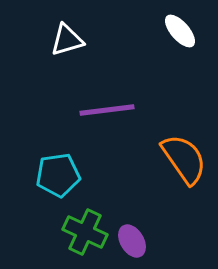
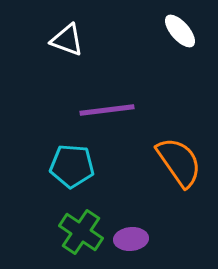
white triangle: rotated 36 degrees clockwise
orange semicircle: moved 5 px left, 3 px down
cyan pentagon: moved 14 px right, 9 px up; rotated 12 degrees clockwise
green cross: moved 4 px left; rotated 9 degrees clockwise
purple ellipse: moved 1 px left, 2 px up; rotated 64 degrees counterclockwise
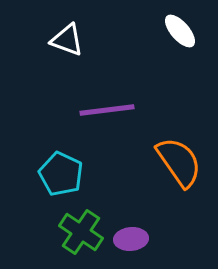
cyan pentagon: moved 11 px left, 8 px down; rotated 21 degrees clockwise
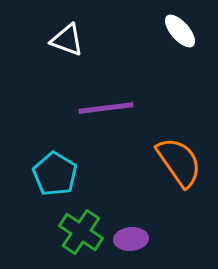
purple line: moved 1 px left, 2 px up
cyan pentagon: moved 6 px left; rotated 6 degrees clockwise
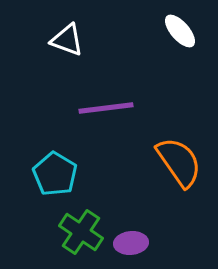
purple ellipse: moved 4 px down
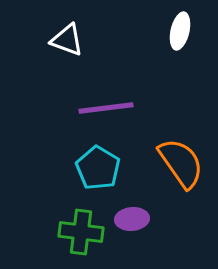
white ellipse: rotated 54 degrees clockwise
orange semicircle: moved 2 px right, 1 px down
cyan pentagon: moved 43 px right, 6 px up
green cross: rotated 27 degrees counterclockwise
purple ellipse: moved 1 px right, 24 px up
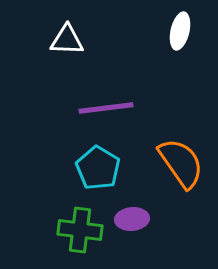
white triangle: rotated 18 degrees counterclockwise
green cross: moved 1 px left, 2 px up
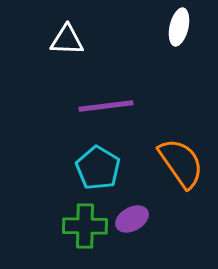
white ellipse: moved 1 px left, 4 px up
purple line: moved 2 px up
purple ellipse: rotated 24 degrees counterclockwise
green cross: moved 5 px right, 4 px up; rotated 6 degrees counterclockwise
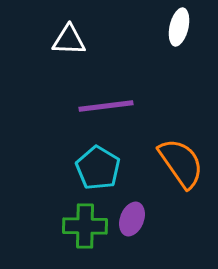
white triangle: moved 2 px right
purple ellipse: rotated 40 degrees counterclockwise
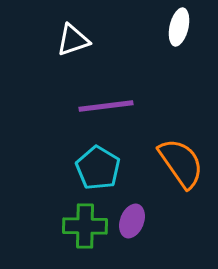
white triangle: moved 4 px right; rotated 21 degrees counterclockwise
purple ellipse: moved 2 px down
